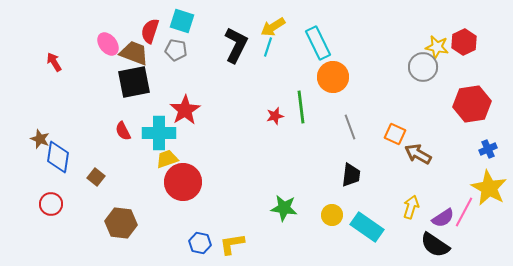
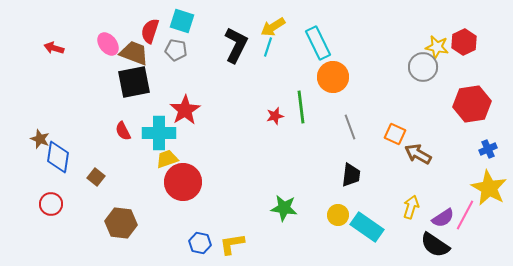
red arrow at (54, 62): moved 14 px up; rotated 42 degrees counterclockwise
pink line at (464, 212): moved 1 px right, 3 px down
yellow circle at (332, 215): moved 6 px right
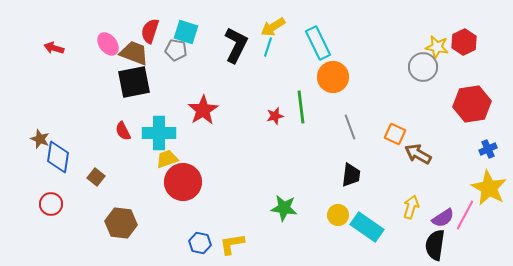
cyan square at (182, 21): moved 4 px right, 11 px down
red star at (185, 110): moved 18 px right
black semicircle at (435, 245): rotated 64 degrees clockwise
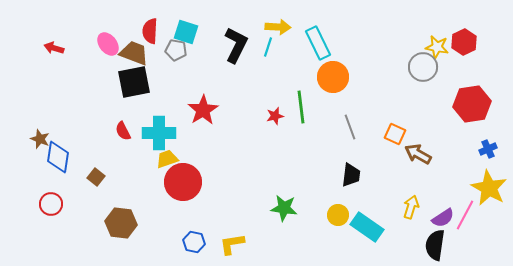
yellow arrow at (273, 27): moved 5 px right; rotated 145 degrees counterclockwise
red semicircle at (150, 31): rotated 15 degrees counterclockwise
blue hexagon at (200, 243): moved 6 px left, 1 px up
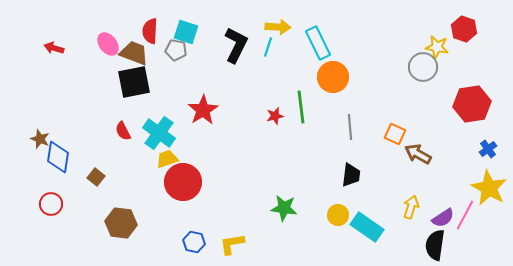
red hexagon at (464, 42): moved 13 px up; rotated 15 degrees counterclockwise
gray line at (350, 127): rotated 15 degrees clockwise
cyan cross at (159, 133): rotated 36 degrees clockwise
blue cross at (488, 149): rotated 12 degrees counterclockwise
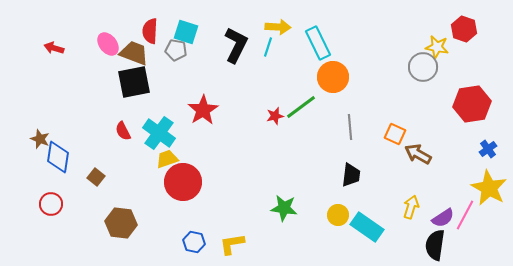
green line at (301, 107): rotated 60 degrees clockwise
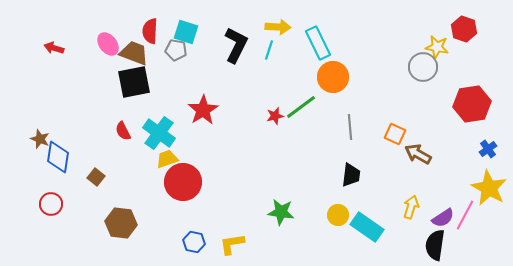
cyan line at (268, 47): moved 1 px right, 3 px down
green star at (284, 208): moved 3 px left, 4 px down
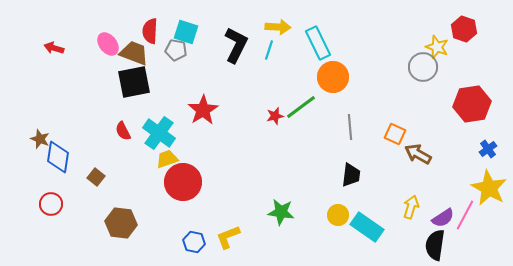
yellow star at (437, 47): rotated 10 degrees clockwise
yellow L-shape at (232, 244): moved 4 px left, 7 px up; rotated 12 degrees counterclockwise
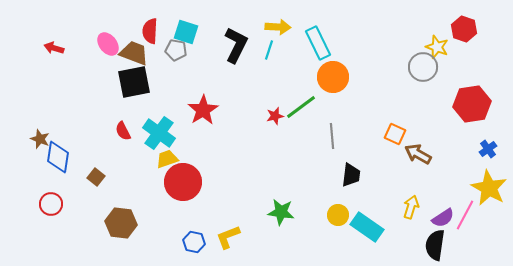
gray line at (350, 127): moved 18 px left, 9 px down
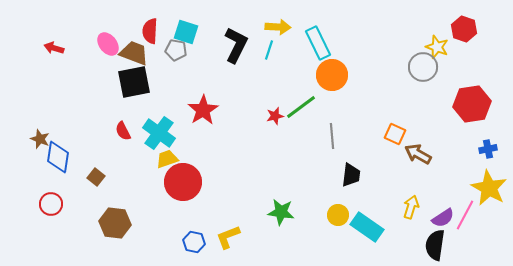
orange circle at (333, 77): moved 1 px left, 2 px up
blue cross at (488, 149): rotated 24 degrees clockwise
brown hexagon at (121, 223): moved 6 px left
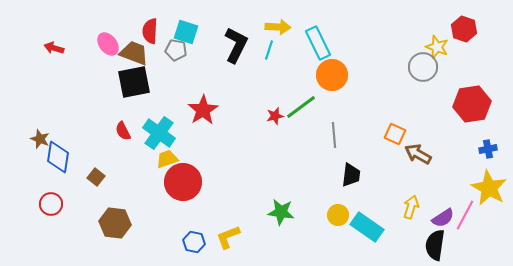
gray line at (332, 136): moved 2 px right, 1 px up
